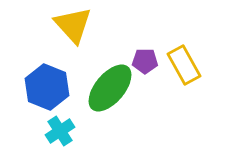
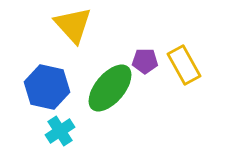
blue hexagon: rotated 9 degrees counterclockwise
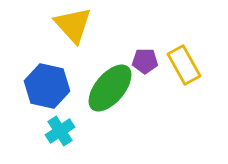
blue hexagon: moved 1 px up
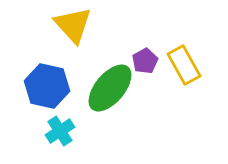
purple pentagon: rotated 30 degrees counterclockwise
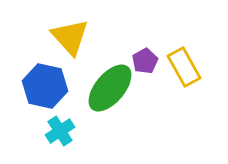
yellow triangle: moved 3 px left, 12 px down
yellow rectangle: moved 2 px down
blue hexagon: moved 2 px left
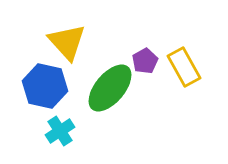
yellow triangle: moved 3 px left, 5 px down
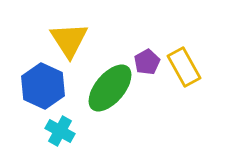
yellow triangle: moved 2 px right, 2 px up; rotated 9 degrees clockwise
purple pentagon: moved 2 px right, 1 px down
blue hexagon: moved 2 px left; rotated 12 degrees clockwise
cyan cross: rotated 28 degrees counterclockwise
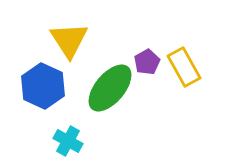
cyan cross: moved 8 px right, 10 px down
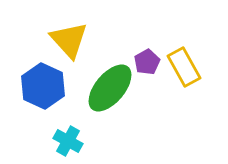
yellow triangle: rotated 9 degrees counterclockwise
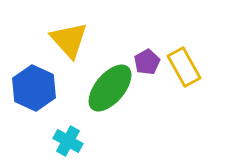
blue hexagon: moved 9 px left, 2 px down
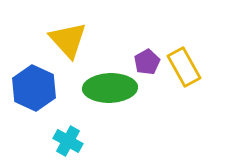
yellow triangle: moved 1 px left
green ellipse: rotated 48 degrees clockwise
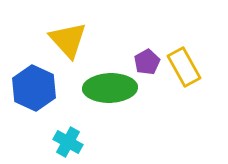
cyan cross: moved 1 px down
